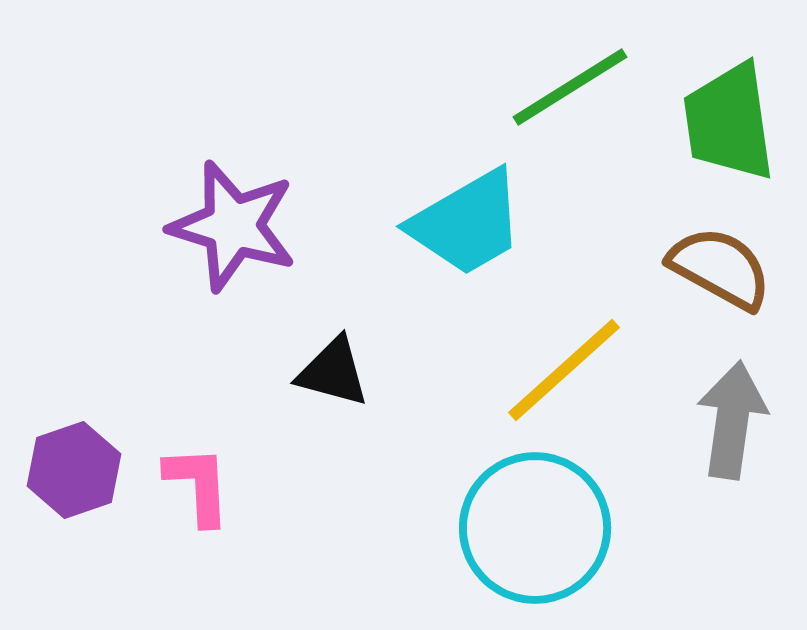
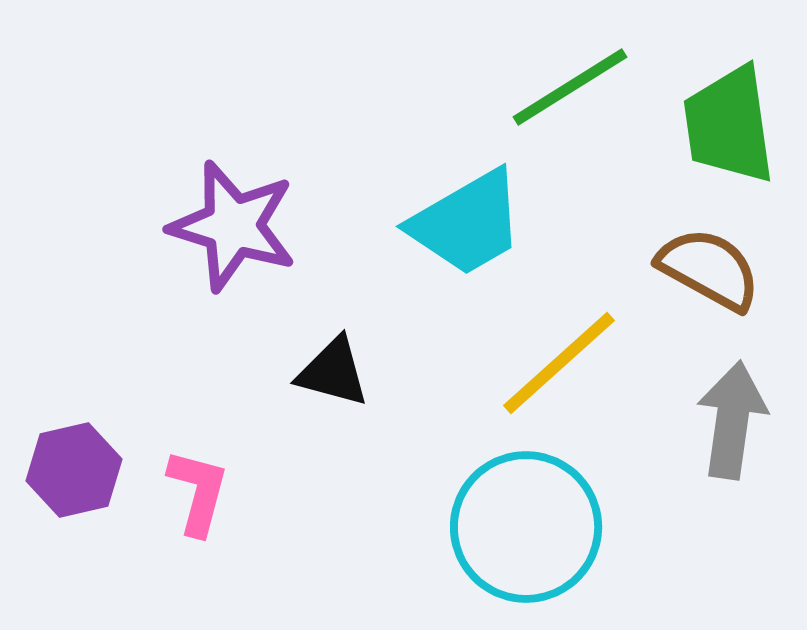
green trapezoid: moved 3 px down
brown semicircle: moved 11 px left, 1 px down
yellow line: moved 5 px left, 7 px up
purple hexagon: rotated 6 degrees clockwise
pink L-shape: moved 7 px down; rotated 18 degrees clockwise
cyan circle: moved 9 px left, 1 px up
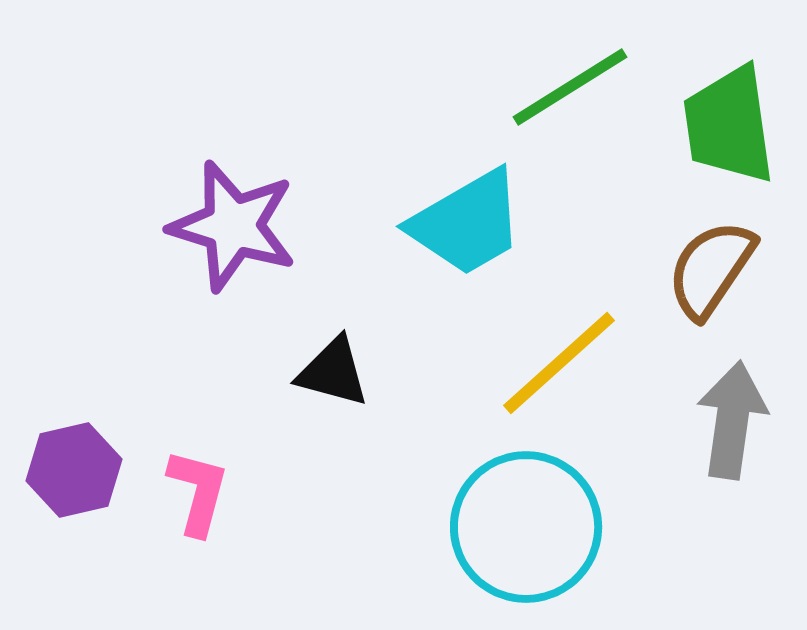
brown semicircle: moved 2 px right; rotated 85 degrees counterclockwise
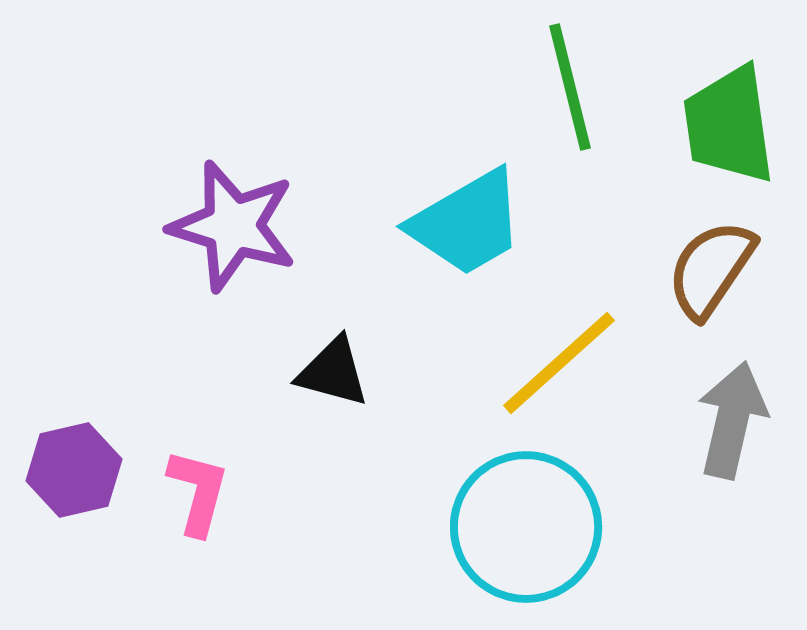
green line: rotated 72 degrees counterclockwise
gray arrow: rotated 5 degrees clockwise
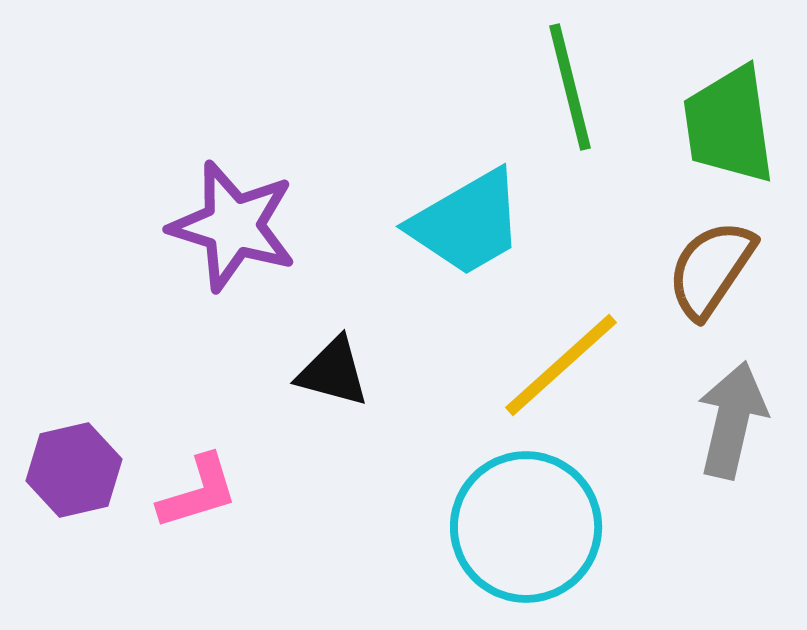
yellow line: moved 2 px right, 2 px down
pink L-shape: rotated 58 degrees clockwise
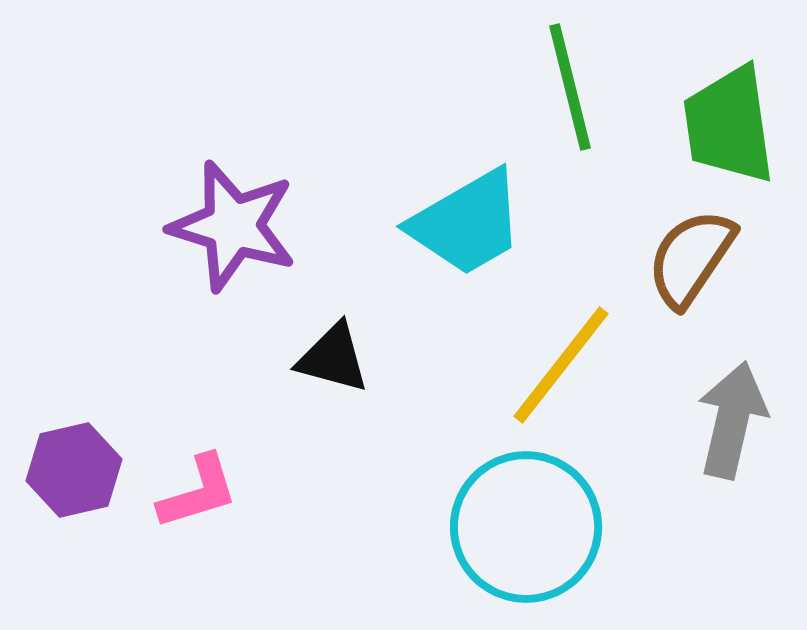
brown semicircle: moved 20 px left, 11 px up
yellow line: rotated 10 degrees counterclockwise
black triangle: moved 14 px up
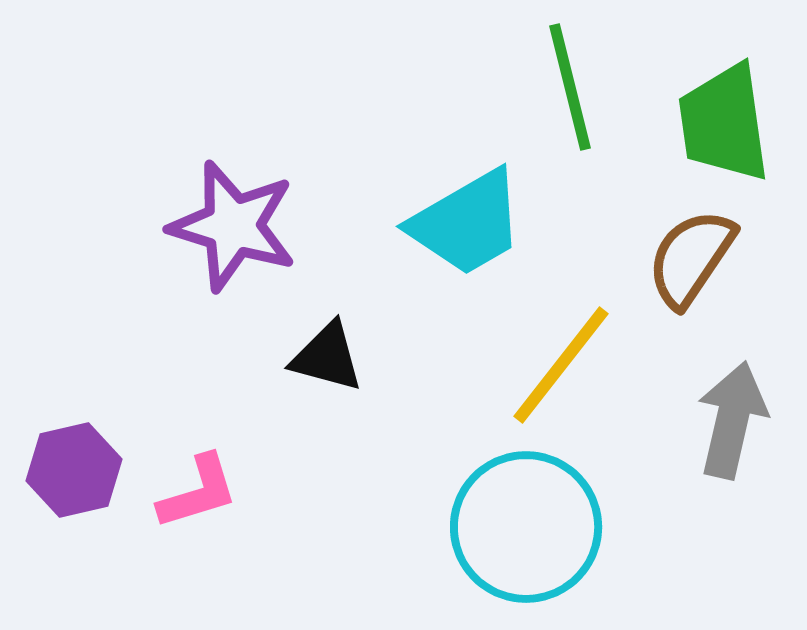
green trapezoid: moved 5 px left, 2 px up
black triangle: moved 6 px left, 1 px up
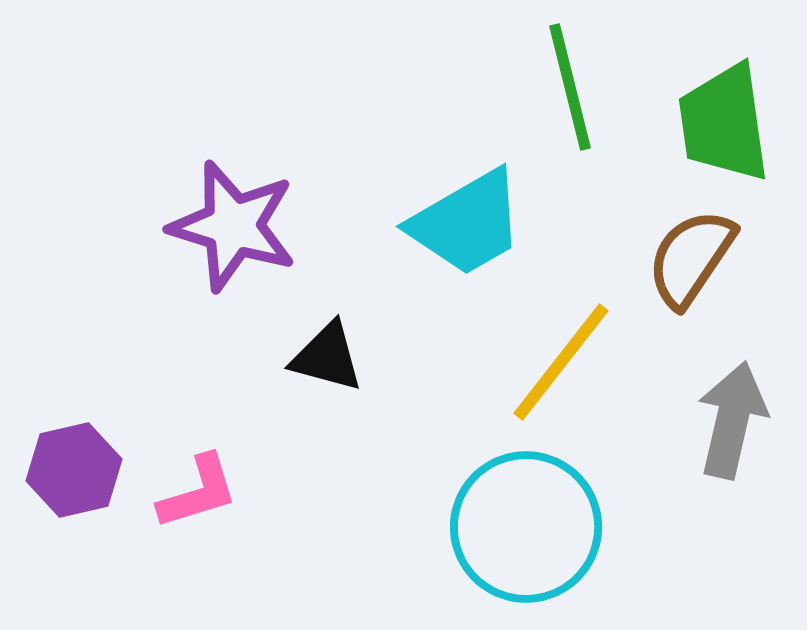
yellow line: moved 3 px up
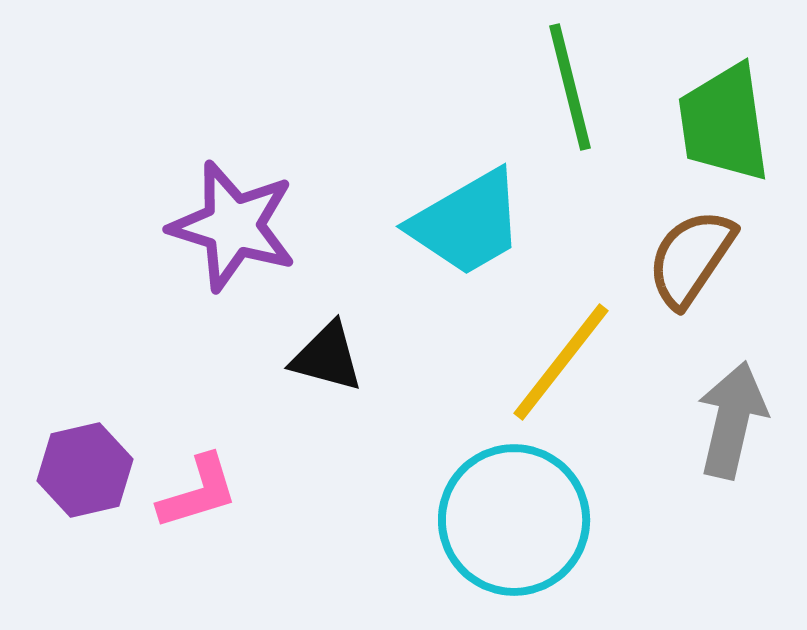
purple hexagon: moved 11 px right
cyan circle: moved 12 px left, 7 px up
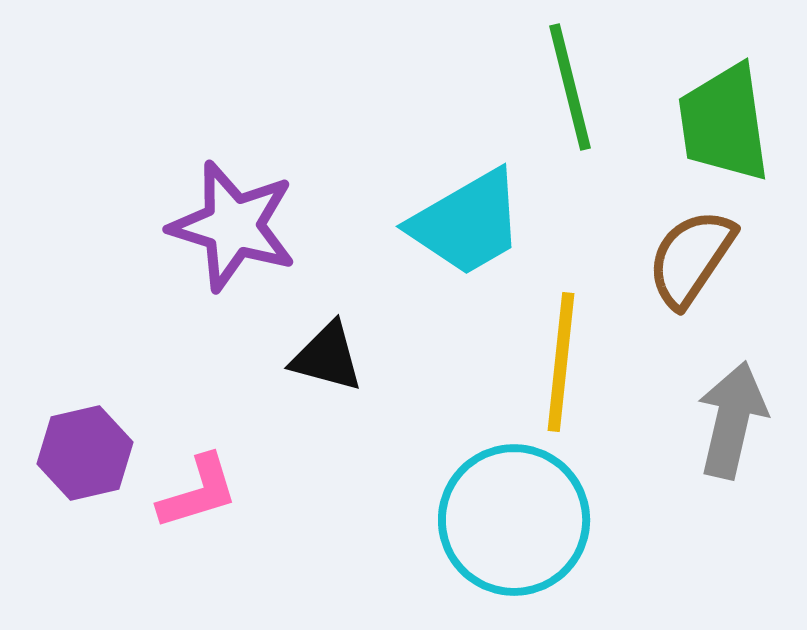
yellow line: rotated 32 degrees counterclockwise
purple hexagon: moved 17 px up
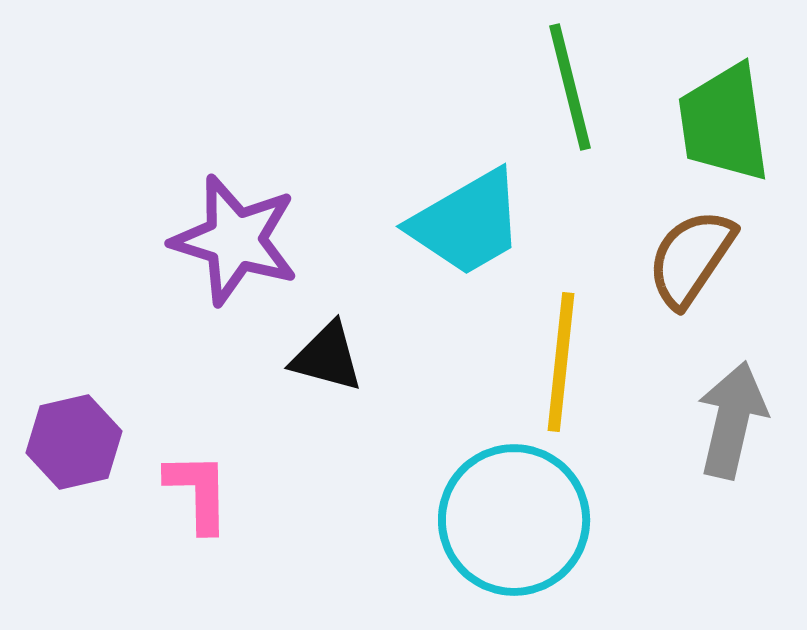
purple star: moved 2 px right, 14 px down
purple hexagon: moved 11 px left, 11 px up
pink L-shape: rotated 74 degrees counterclockwise
